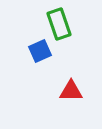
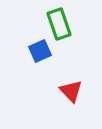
red triangle: rotated 45 degrees clockwise
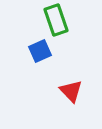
green rectangle: moved 3 px left, 4 px up
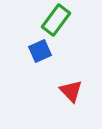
green rectangle: rotated 56 degrees clockwise
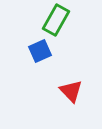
green rectangle: rotated 8 degrees counterclockwise
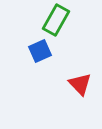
red triangle: moved 9 px right, 7 px up
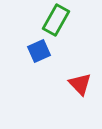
blue square: moved 1 px left
